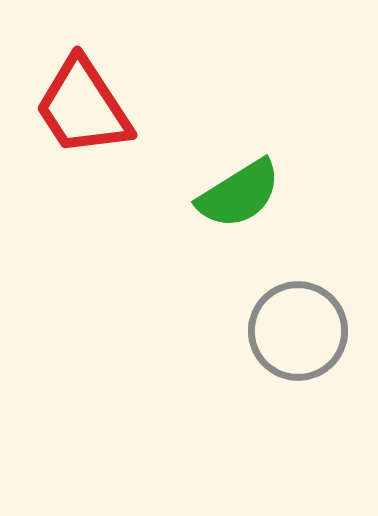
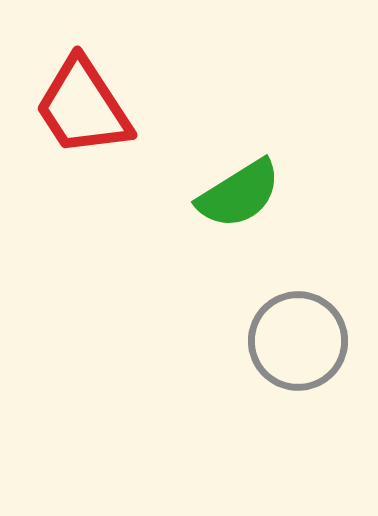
gray circle: moved 10 px down
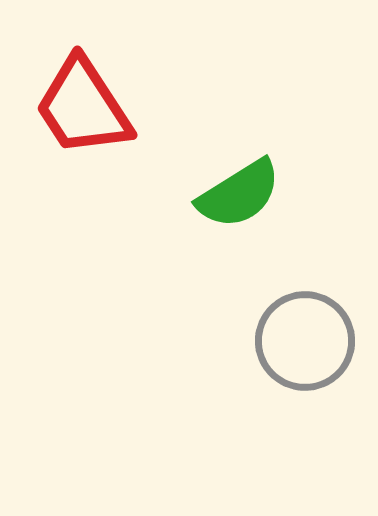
gray circle: moved 7 px right
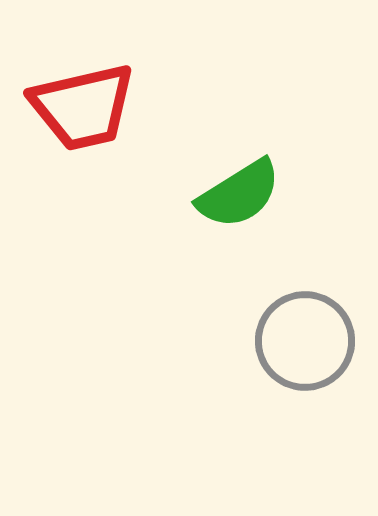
red trapezoid: rotated 70 degrees counterclockwise
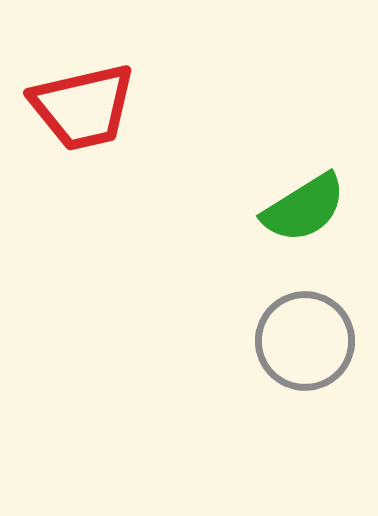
green semicircle: moved 65 px right, 14 px down
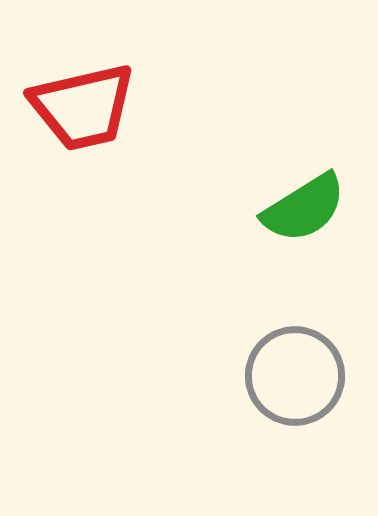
gray circle: moved 10 px left, 35 px down
